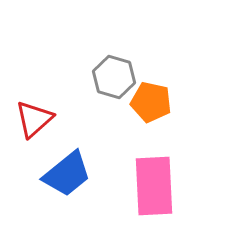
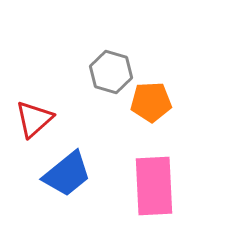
gray hexagon: moved 3 px left, 5 px up
orange pentagon: rotated 15 degrees counterclockwise
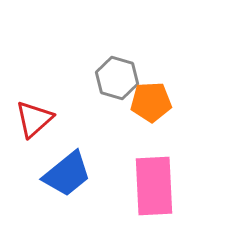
gray hexagon: moved 6 px right, 6 px down
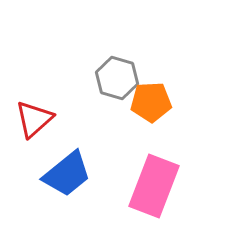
pink rectangle: rotated 24 degrees clockwise
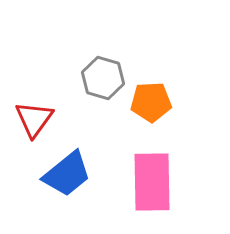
gray hexagon: moved 14 px left
red triangle: rotated 12 degrees counterclockwise
pink rectangle: moved 2 px left, 4 px up; rotated 22 degrees counterclockwise
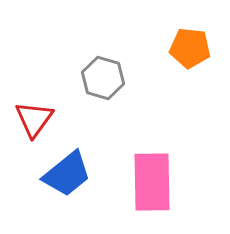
orange pentagon: moved 39 px right, 54 px up; rotated 9 degrees clockwise
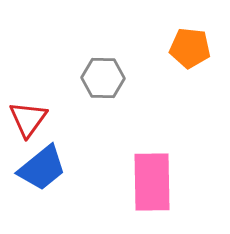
gray hexagon: rotated 15 degrees counterclockwise
red triangle: moved 6 px left
blue trapezoid: moved 25 px left, 6 px up
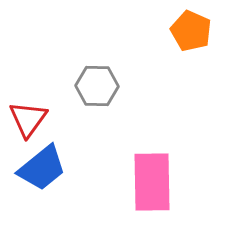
orange pentagon: moved 1 px right, 17 px up; rotated 18 degrees clockwise
gray hexagon: moved 6 px left, 8 px down
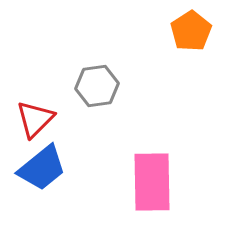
orange pentagon: rotated 15 degrees clockwise
gray hexagon: rotated 9 degrees counterclockwise
red triangle: moved 7 px right; rotated 9 degrees clockwise
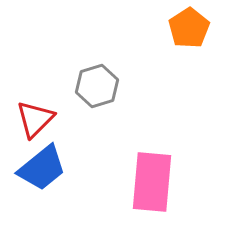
orange pentagon: moved 2 px left, 3 px up
gray hexagon: rotated 9 degrees counterclockwise
pink rectangle: rotated 6 degrees clockwise
